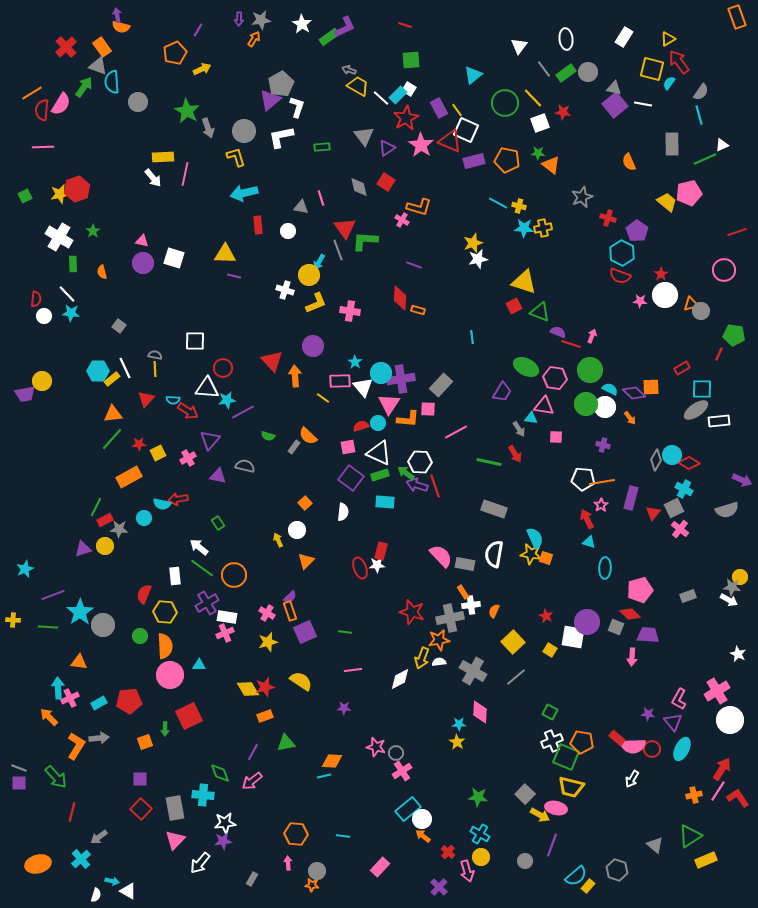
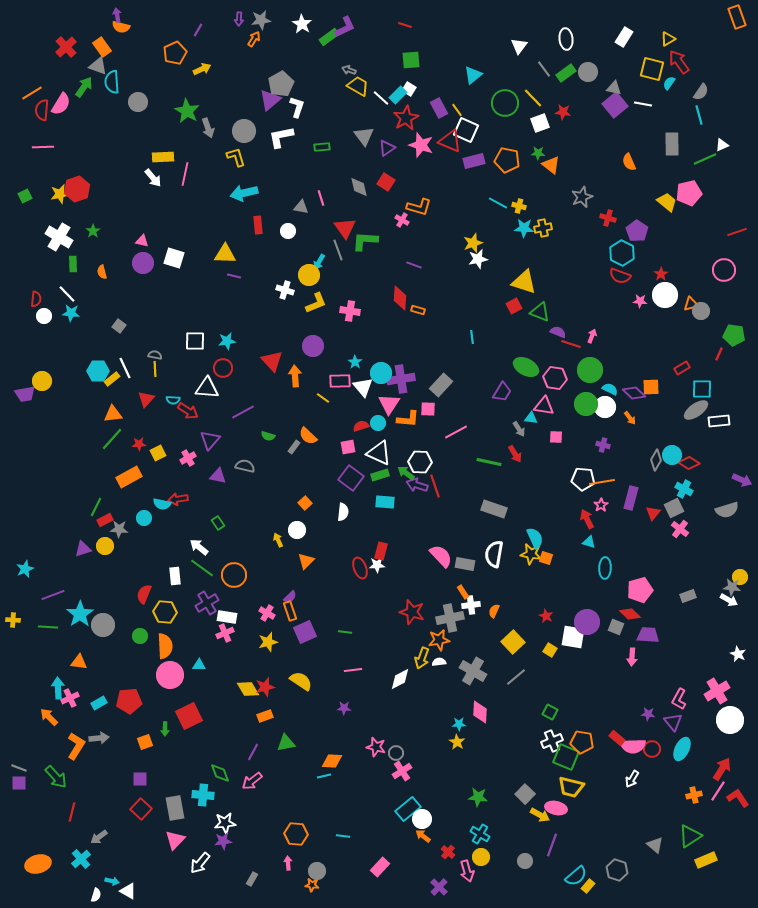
pink star at (421, 145): rotated 15 degrees counterclockwise
cyan star at (227, 400): moved 59 px up
cyan star at (80, 612): moved 2 px down
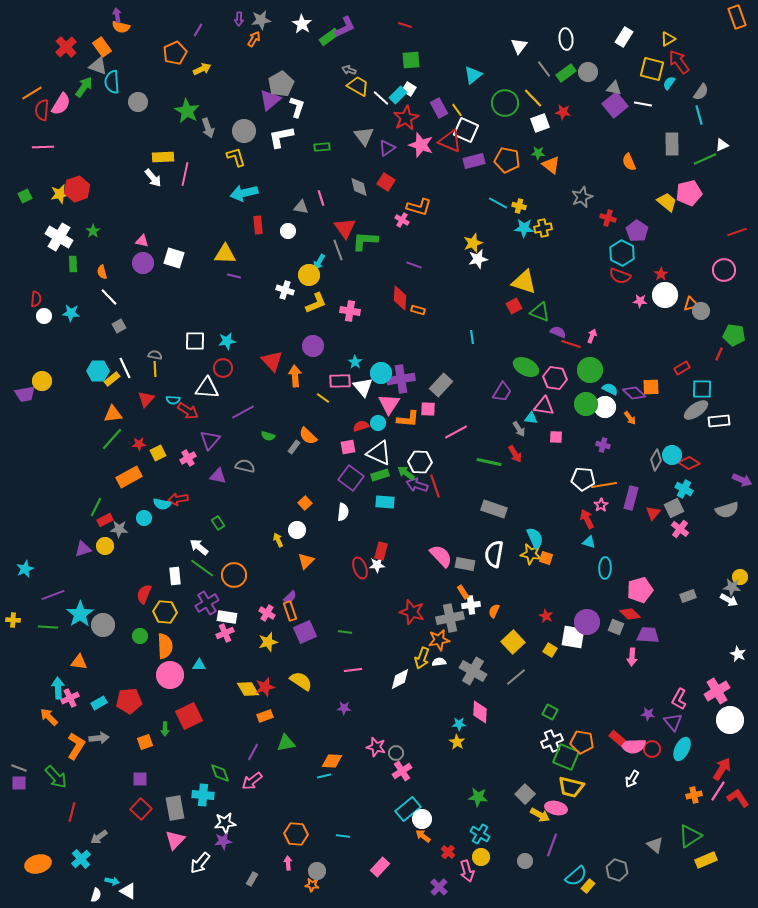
white line at (67, 294): moved 42 px right, 3 px down
gray square at (119, 326): rotated 24 degrees clockwise
orange line at (602, 482): moved 2 px right, 3 px down
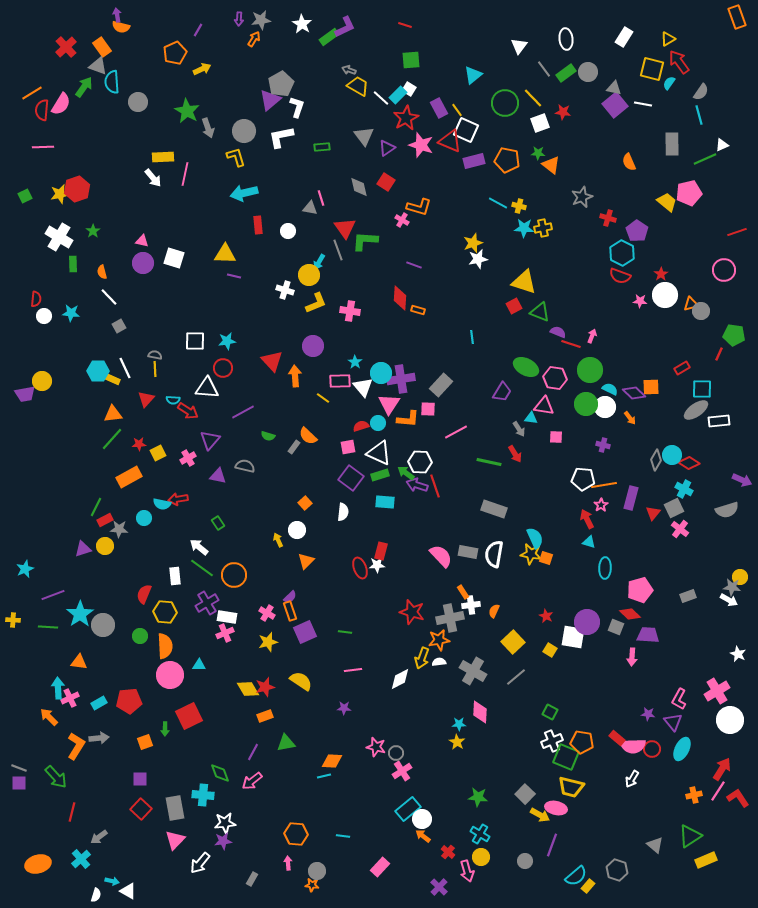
gray triangle at (301, 207): moved 9 px right, 1 px down
yellow rectangle at (112, 379): rotated 63 degrees clockwise
gray rectangle at (465, 564): moved 3 px right, 12 px up
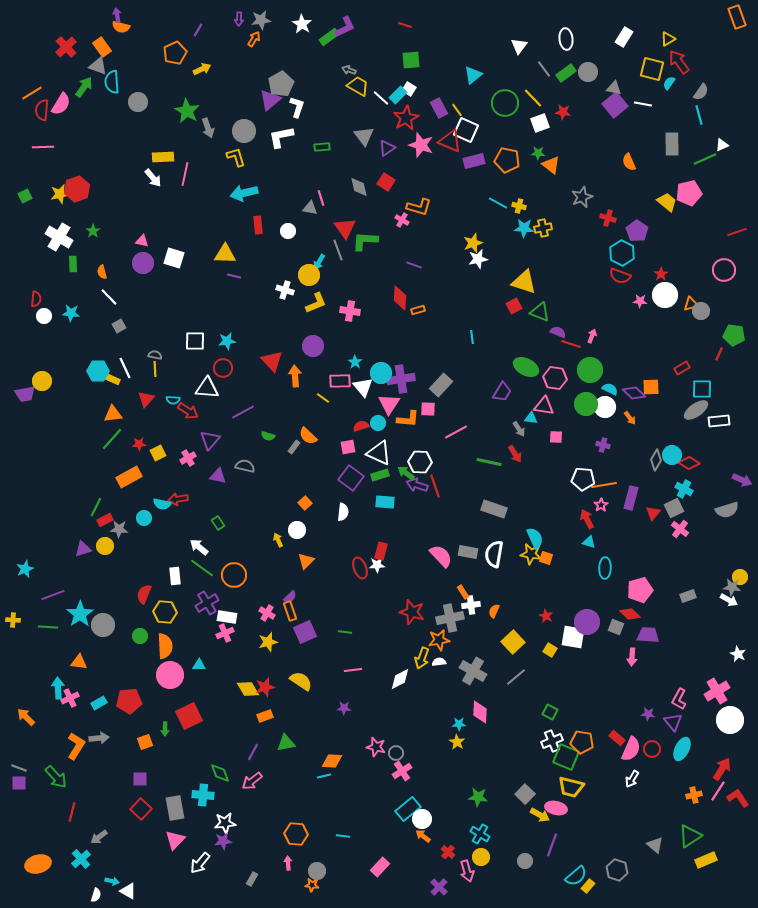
orange rectangle at (418, 310): rotated 32 degrees counterclockwise
orange arrow at (49, 717): moved 23 px left
pink semicircle at (633, 746): moved 2 px left, 3 px down; rotated 65 degrees counterclockwise
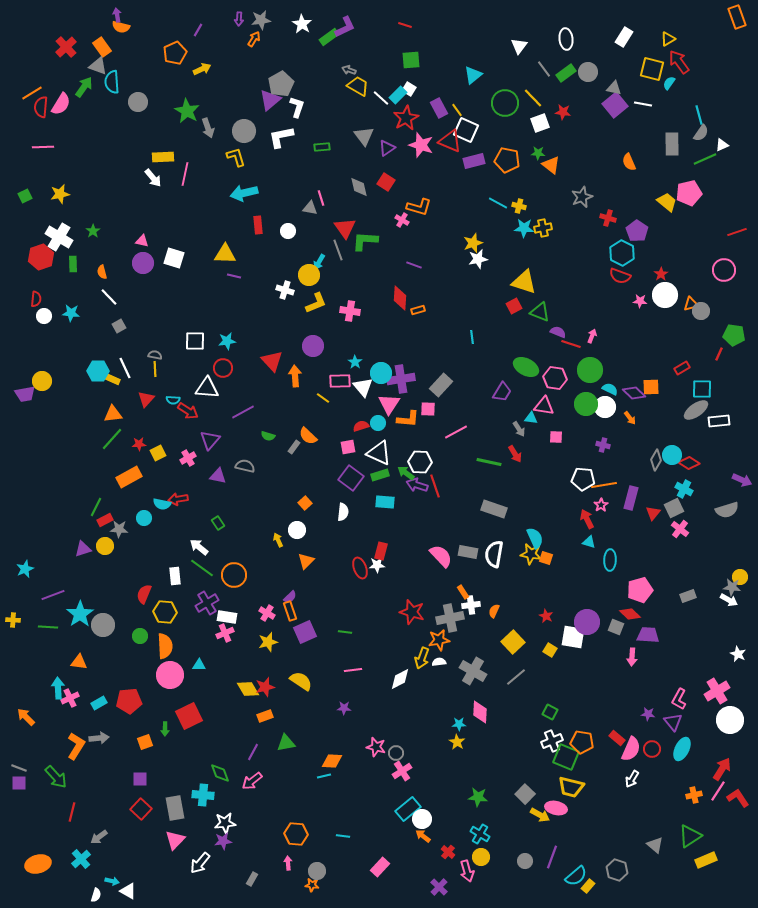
gray semicircle at (701, 92): moved 41 px down
red semicircle at (42, 110): moved 1 px left, 3 px up
red hexagon at (77, 189): moved 36 px left, 68 px down
cyan ellipse at (605, 568): moved 5 px right, 8 px up
purple line at (552, 845): moved 12 px down
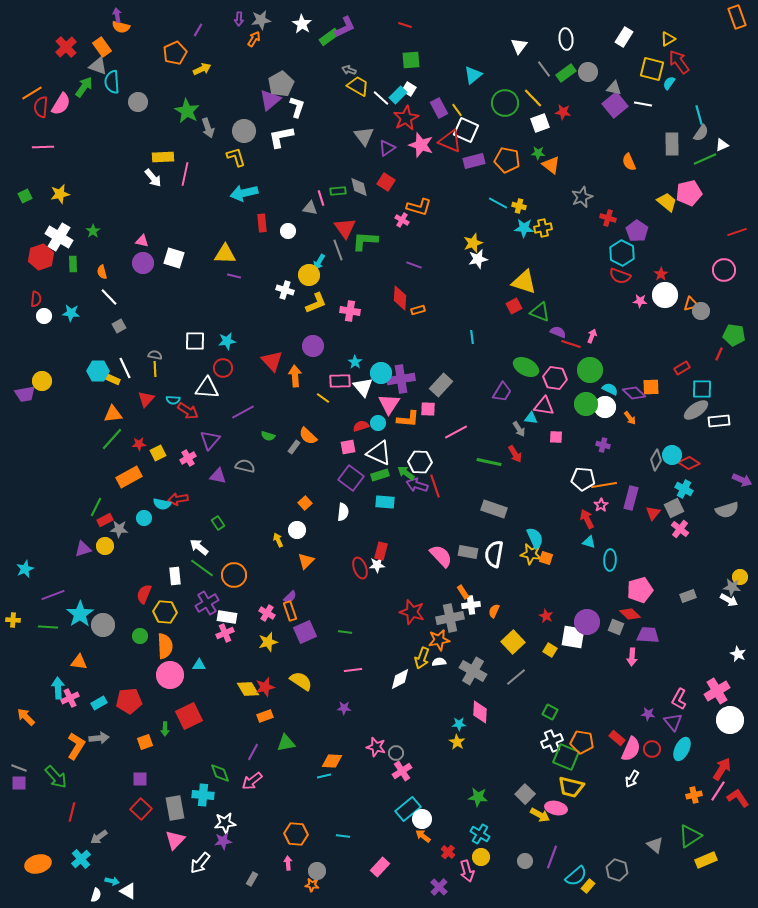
green rectangle at (322, 147): moved 16 px right, 44 px down
red rectangle at (258, 225): moved 4 px right, 2 px up
